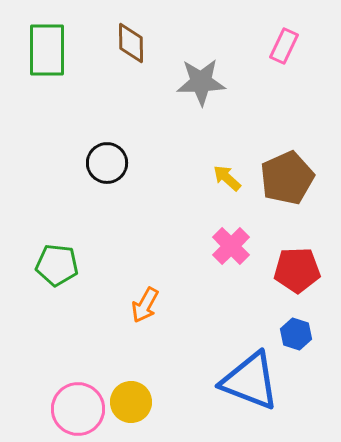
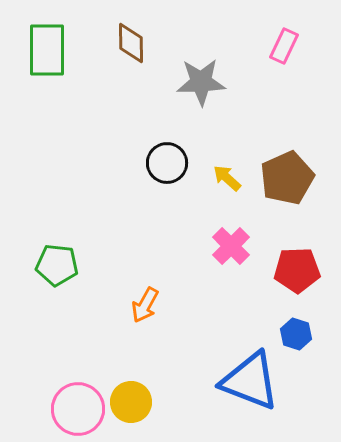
black circle: moved 60 px right
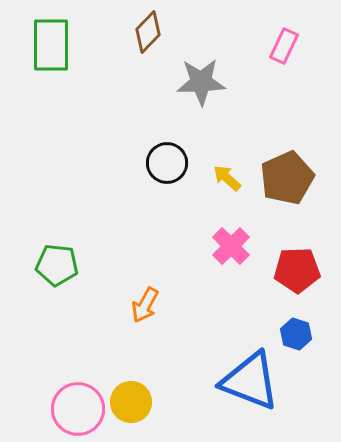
brown diamond: moved 17 px right, 11 px up; rotated 45 degrees clockwise
green rectangle: moved 4 px right, 5 px up
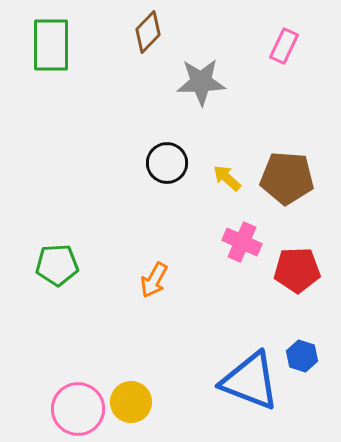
brown pentagon: rotated 28 degrees clockwise
pink cross: moved 11 px right, 4 px up; rotated 21 degrees counterclockwise
green pentagon: rotated 9 degrees counterclockwise
orange arrow: moved 9 px right, 25 px up
blue hexagon: moved 6 px right, 22 px down
